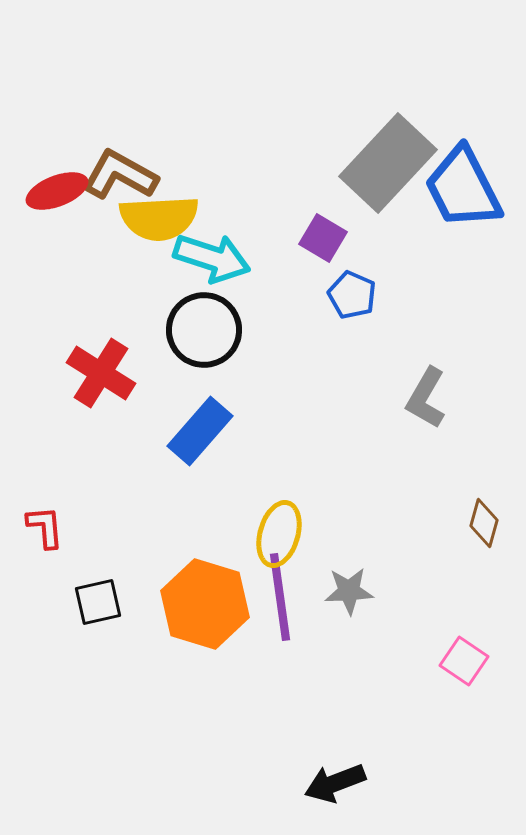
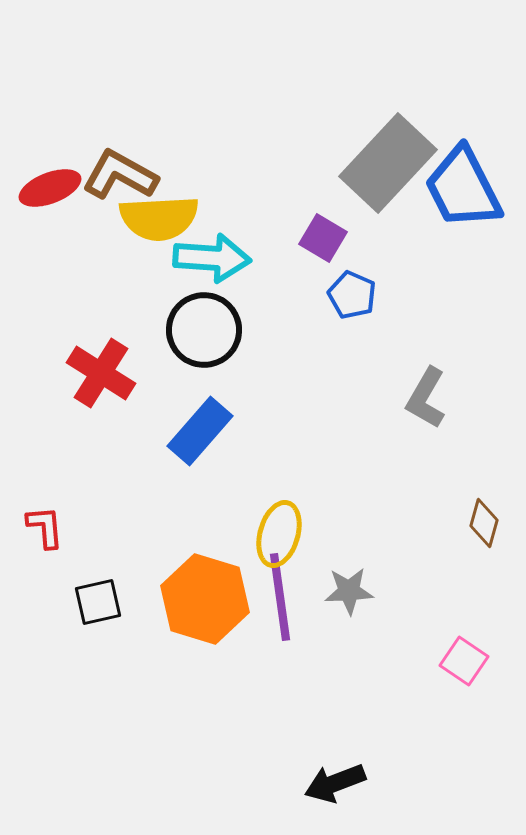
red ellipse: moved 7 px left, 3 px up
cyan arrow: rotated 14 degrees counterclockwise
orange hexagon: moved 5 px up
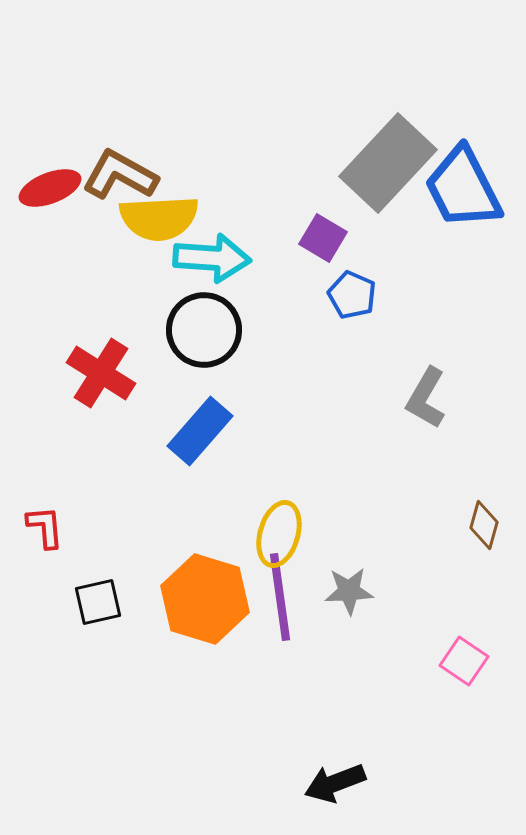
brown diamond: moved 2 px down
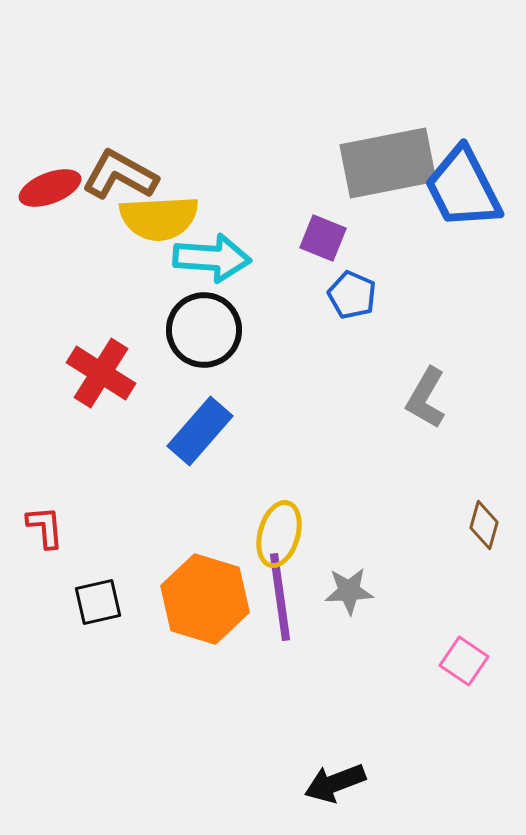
gray rectangle: rotated 36 degrees clockwise
purple square: rotated 9 degrees counterclockwise
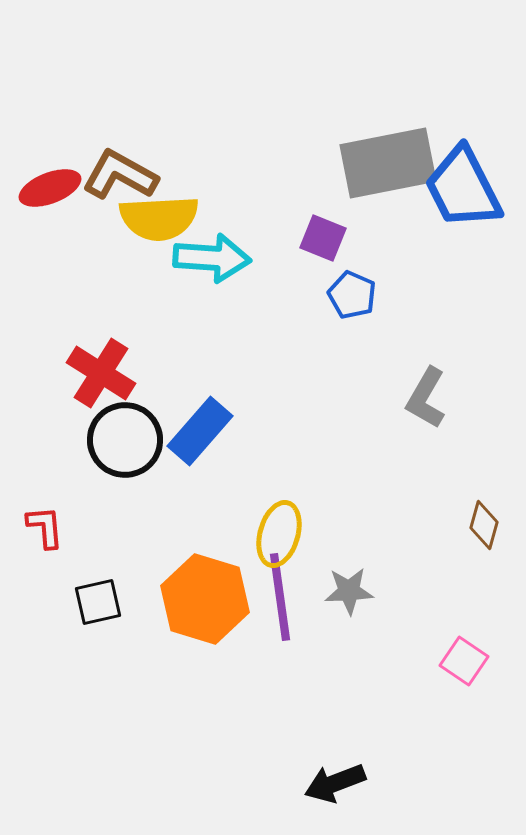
black circle: moved 79 px left, 110 px down
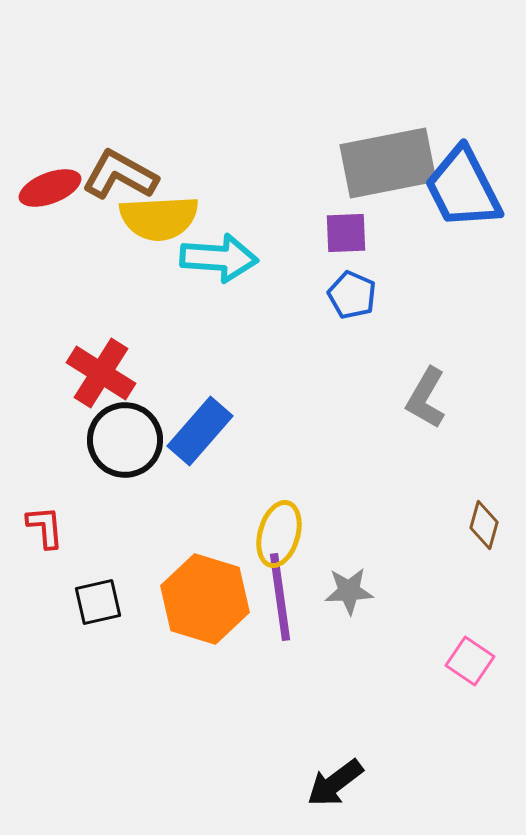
purple square: moved 23 px right, 5 px up; rotated 24 degrees counterclockwise
cyan arrow: moved 7 px right
pink square: moved 6 px right
black arrow: rotated 16 degrees counterclockwise
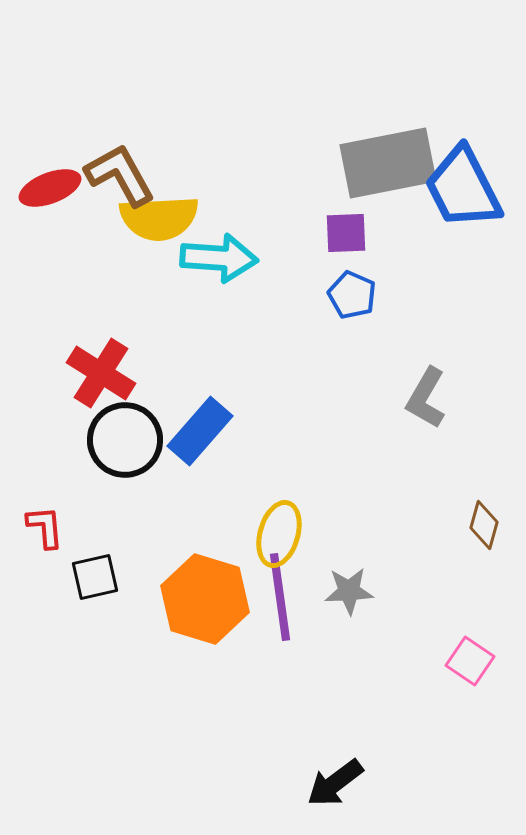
brown L-shape: rotated 32 degrees clockwise
black square: moved 3 px left, 25 px up
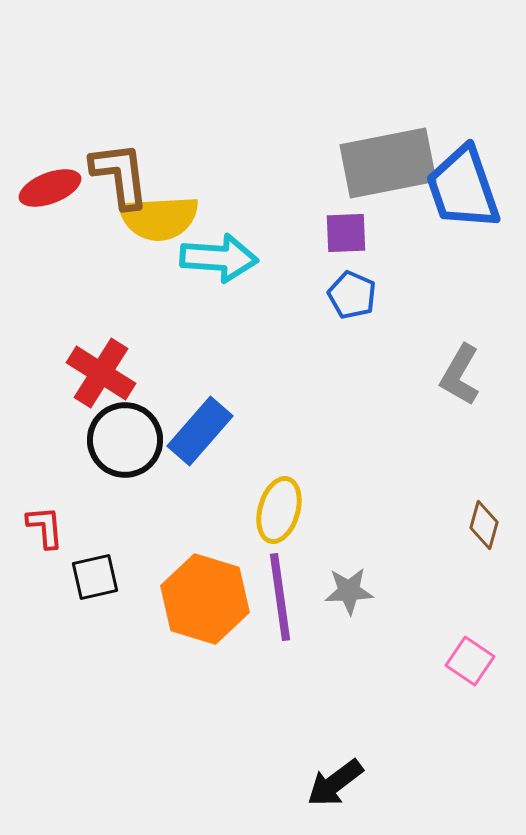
brown L-shape: rotated 22 degrees clockwise
blue trapezoid: rotated 8 degrees clockwise
gray L-shape: moved 34 px right, 23 px up
yellow ellipse: moved 24 px up
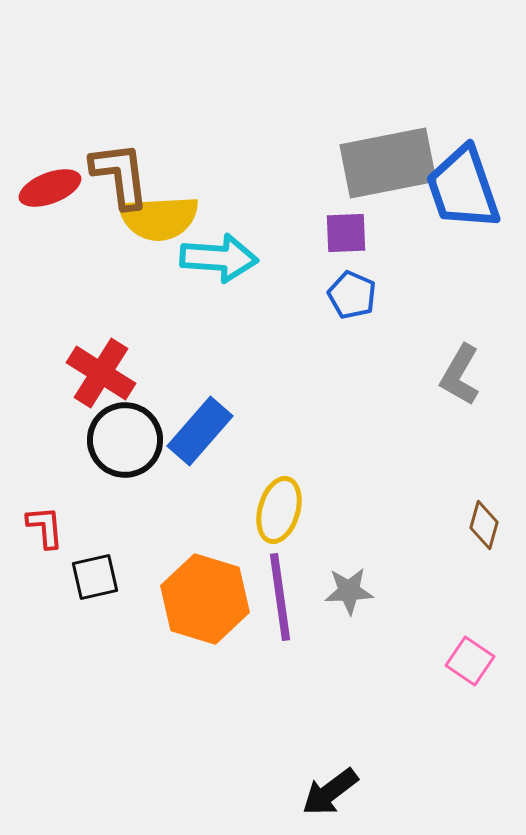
black arrow: moved 5 px left, 9 px down
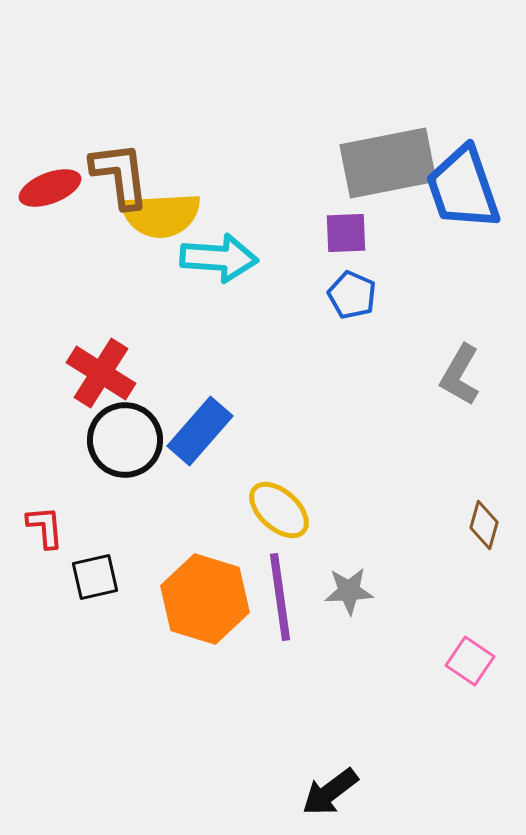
yellow semicircle: moved 2 px right, 3 px up
yellow ellipse: rotated 64 degrees counterclockwise
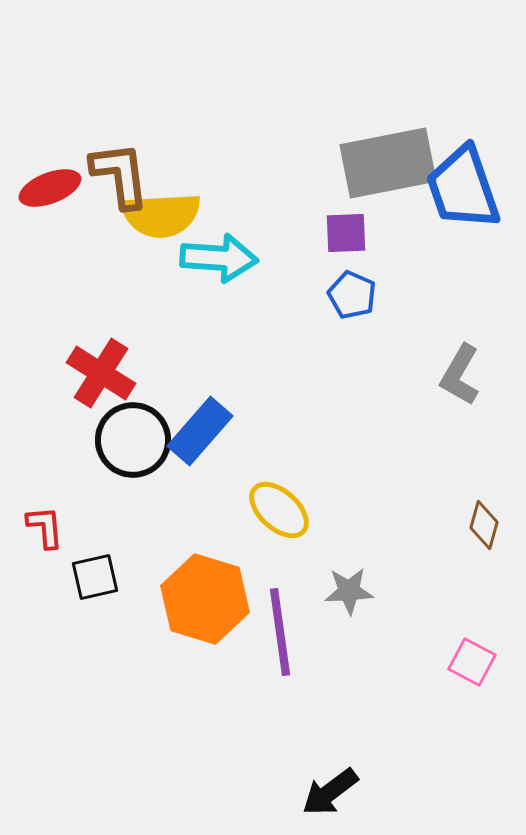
black circle: moved 8 px right
purple line: moved 35 px down
pink square: moved 2 px right, 1 px down; rotated 6 degrees counterclockwise
